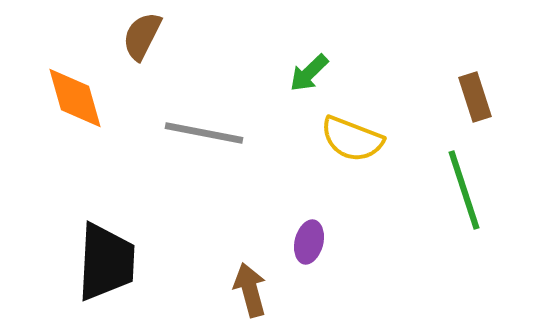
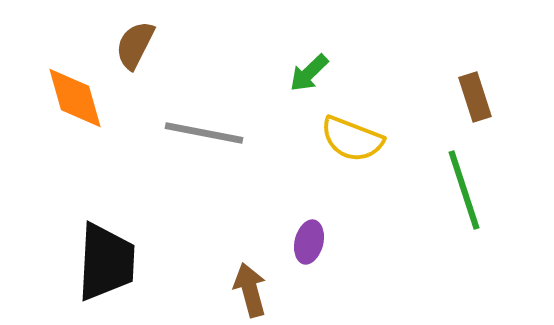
brown semicircle: moved 7 px left, 9 px down
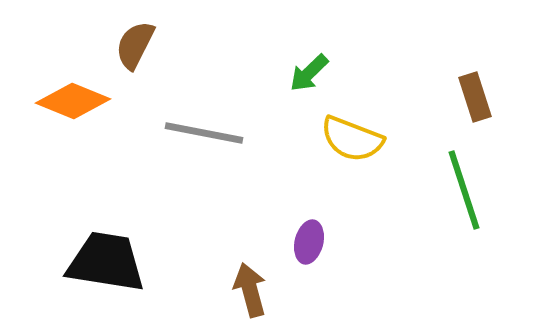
orange diamond: moved 2 px left, 3 px down; rotated 52 degrees counterclockwise
black trapezoid: rotated 84 degrees counterclockwise
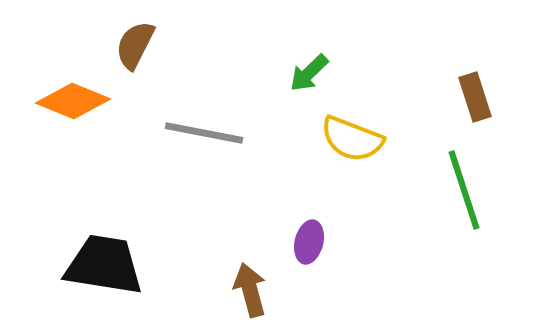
black trapezoid: moved 2 px left, 3 px down
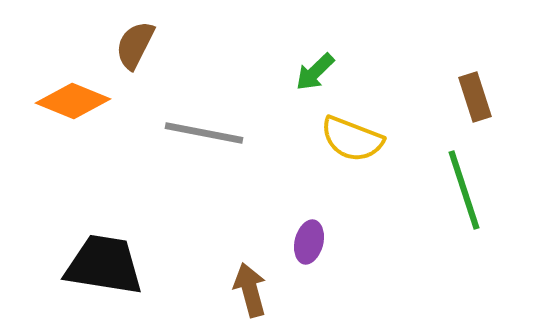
green arrow: moved 6 px right, 1 px up
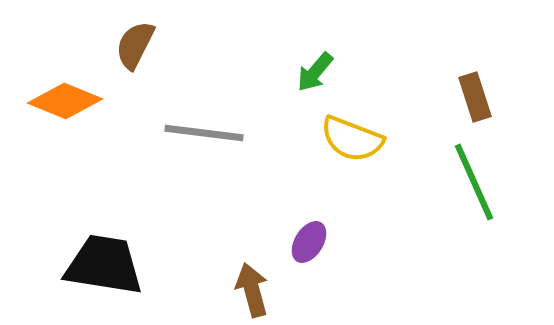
green arrow: rotated 6 degrees counterclockwise
orange diamond: moved 8 px left
gray line: rotated 4 degrees counterclockwise
green line: moved 10 px right, 8 px up; rotated 6 degrees counterclockwise
purple ellipse: rotated 18 degrees clockwise
brown arrow: moved 2 px right
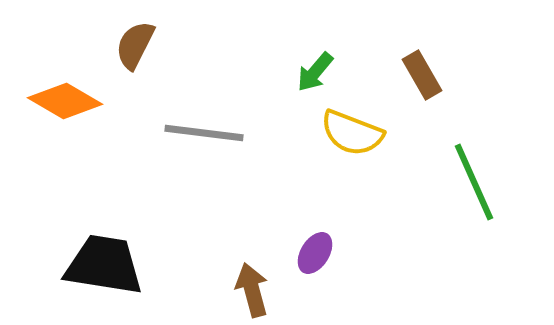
brown rectangle: moved 53 px left, 22 px up; rotated 12 degrees counterclockwise
orange diamond: rotated 8 degrees clockwise
yellow semicircle: moved 6 px up
purple ellipse: moved 6 px right, 11 px down
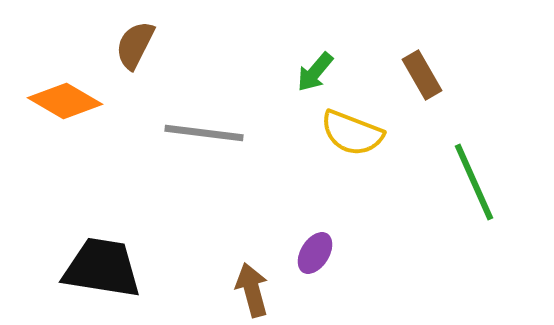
black trapezoid: moved 2 px left, 3 px down
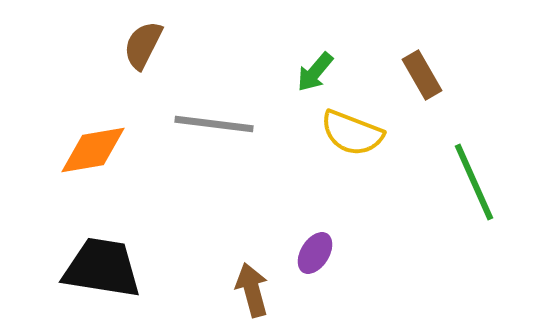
brown semicircle: moved 8 px right
orange diamond: moved 28 px right, 49 px down; rotated 40 degrees counterclockwise
gray line: moved 10 px right, 9 px up
